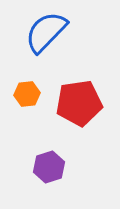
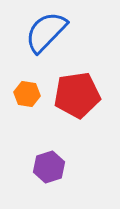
orange hexagon: rotated 15 degrees clockwise
red pentagon: moved 2 px left, 8 px up
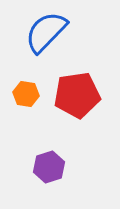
orange hexagon: moved 1 px left
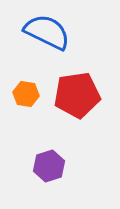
blue semicircle: moved 1 px right; rotated 72 degrees clockwise
purple hexagon: moved 1 px up
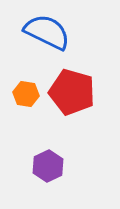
red pentagon: moved 5 px left, 3 px up; rotated 24 degrees clockwise
purple hexagon: moved 1 px left; rotated 8 degrees counterclockwise
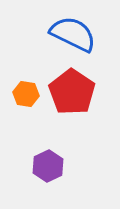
blue semicircle: moved 26 px right, 2 px down
red pentagon: rotated 18 degrees clockwise
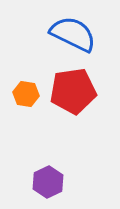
red pentagon: moved 1 px right, 1 px up; rotated 30 degrees clockwise
purple hexagon: moved 16 px down
